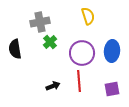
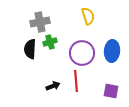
green cross: rotated 24 degrees clockwise
black semicircle: moved 15 px right; rotated 12 degrees clockwise
red line: moved 3 px left
purple square: moved 1 px left, 2 px down; rotated 21 degrees clockwise
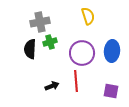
black arrow: moved 1 px left
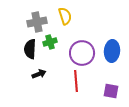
yellow semicircle: moved 23 px left
gray cross: moved 3 px left
black arrow: moved 13 px left, 12 px up
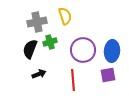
black semicircle: rotated 18 degrees clockwise
purple circle: moved 1 px right, 3 px up
red line: moved 3 px left, 1 px up
purple square: moved 3 px left, 16 px up; rotated 21 degrees counterclockwise
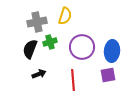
yellow semicircle: rotated 36 degrees clockwise
purple circle: moved 1 px left, 3 px up
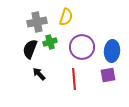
yellow semicircle: moved 1 px right, 1 px down
black arrow: rotated 112 degrees counterclockwise
red line: moved 1 px right, 1 px up
